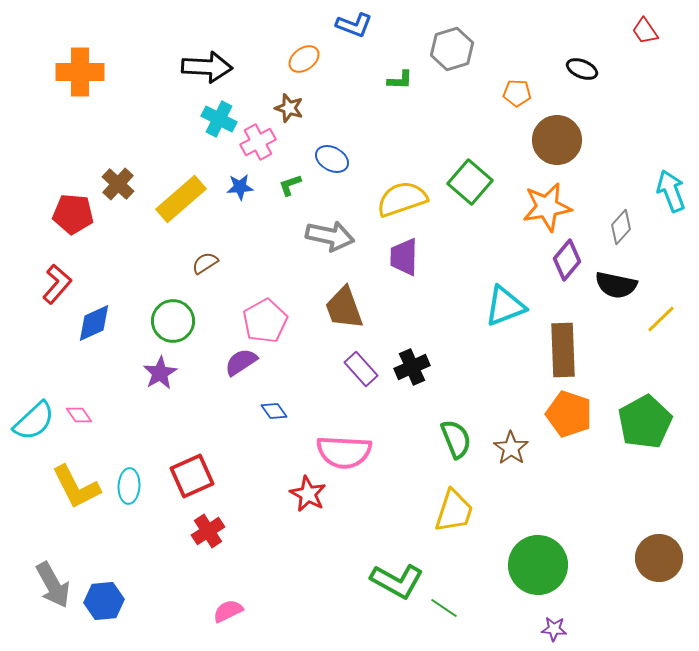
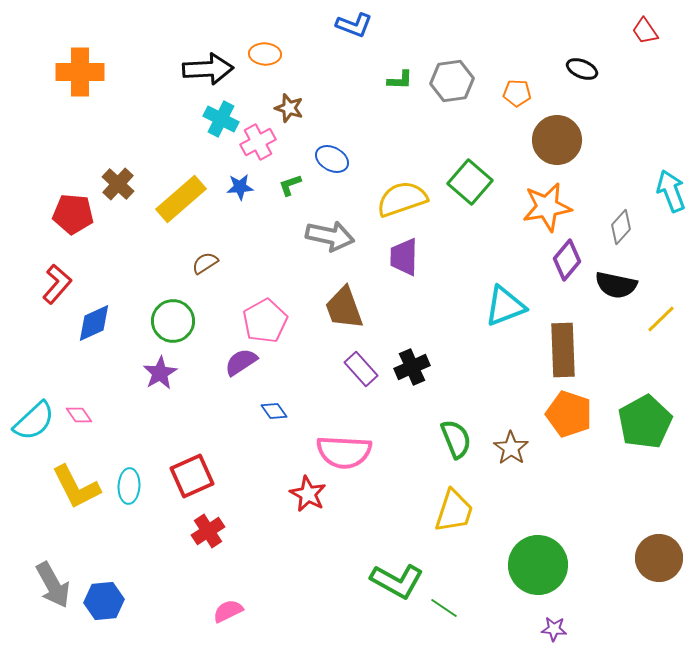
gray hexagon at (452, 49): moved 32 px down; rotated 9 degrees clockwise
orange ellipse at (304, 59): moved 39 px left, 5 px up; rotated 40 degrees clockwise
black arrow at (207, 67): moved 1 px right, 2 px down; rotated 6 degrees counterclockwise
cyan cross at (219, 119): moved 2 px right
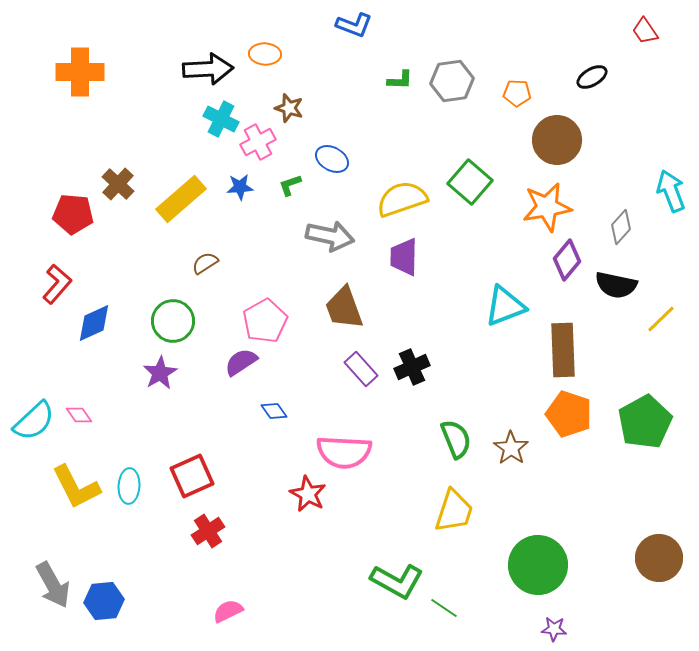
black ellipse at (582, 69): moved 10 px right, 8 px down; rotated 52 degrees counterclockwise
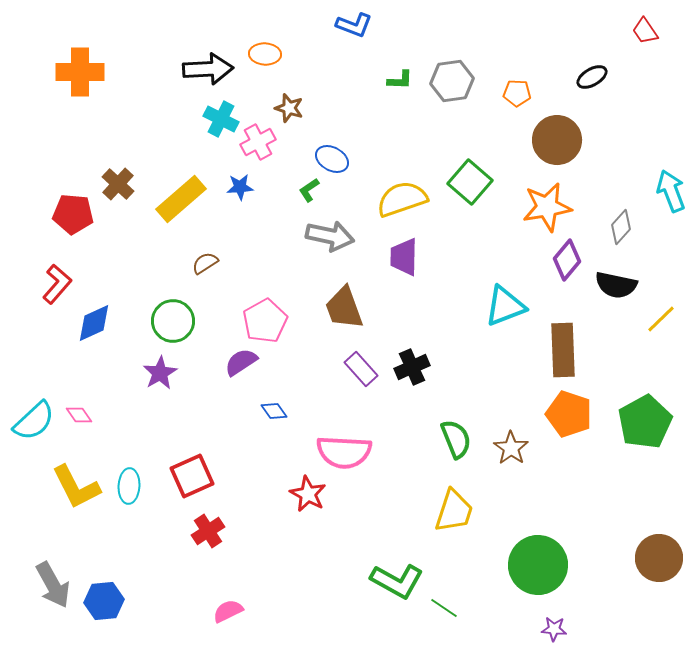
green L-shape at (290, 185): moved 19 px right, 5 px down; rotated 15 degrees counterclockwise
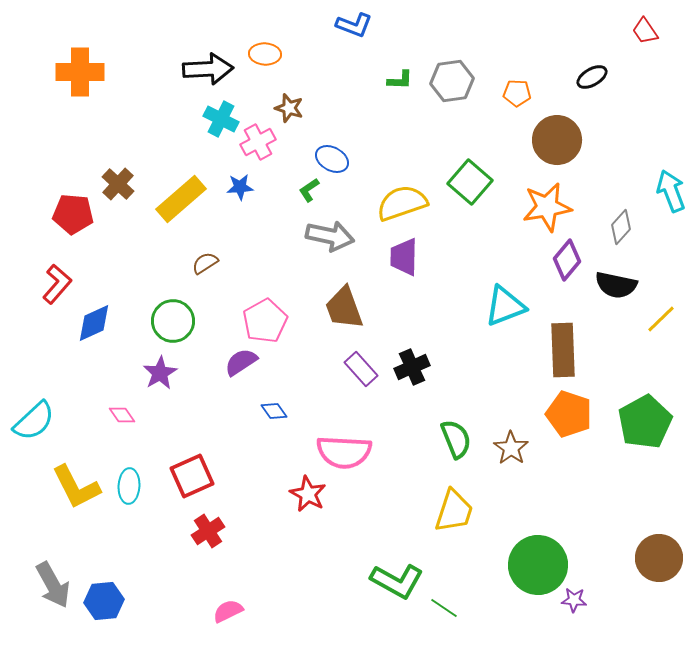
yellow semicircle at (402, 199): moved 4 px down
pink diamond at (79, 415): moved 43 px right
purple star at (554, 629): moved 20 px right, 29 px up
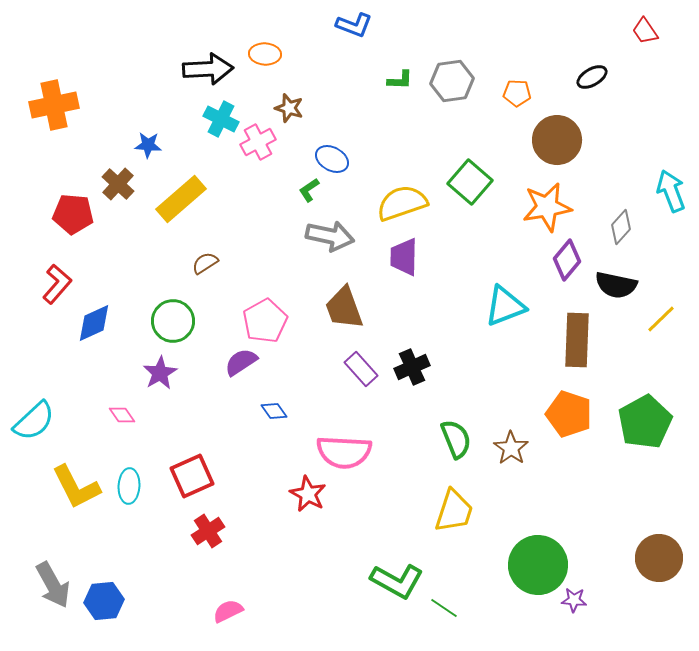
orange cross at (80, 72): moved 26 px left, 33 px down; rotated 12 degrees counterclockwise
blue star at (240, 187): moved 92 px left, 42 px up; rotated 8 degrees clockwise
brown rectangle at (563, 350): moved 14 px right, 10 px up; rotated 4 degrees clockwise
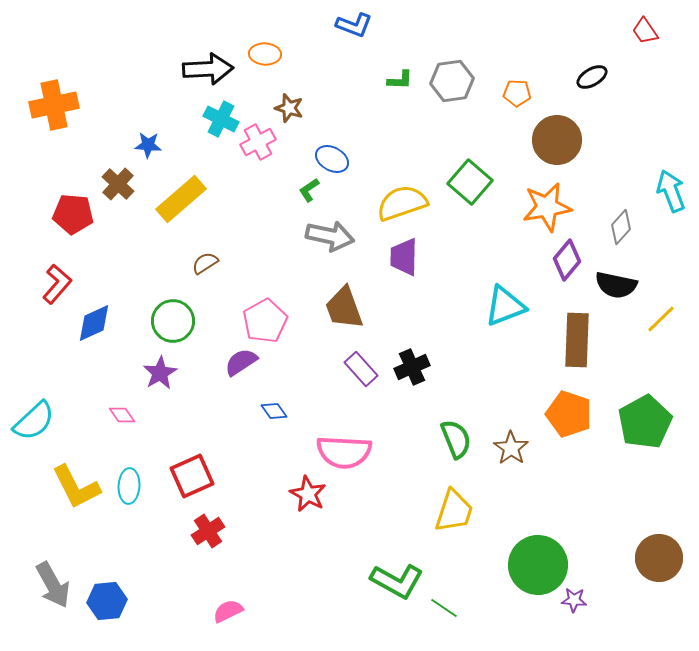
blue hexagon at (104, 601): moved 3 px right
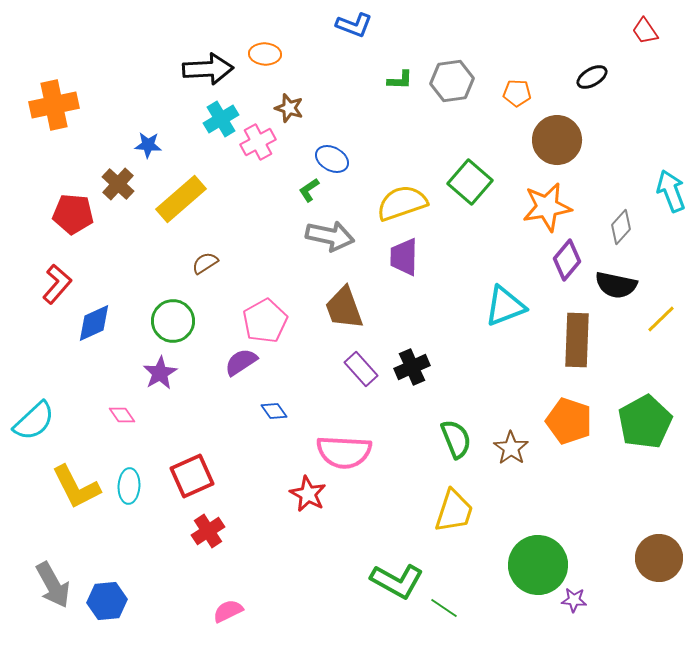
cyan cross at (221, 119): rotated 32 degrees clockwise
orange pentagon at (569, 414): moved 7 px down
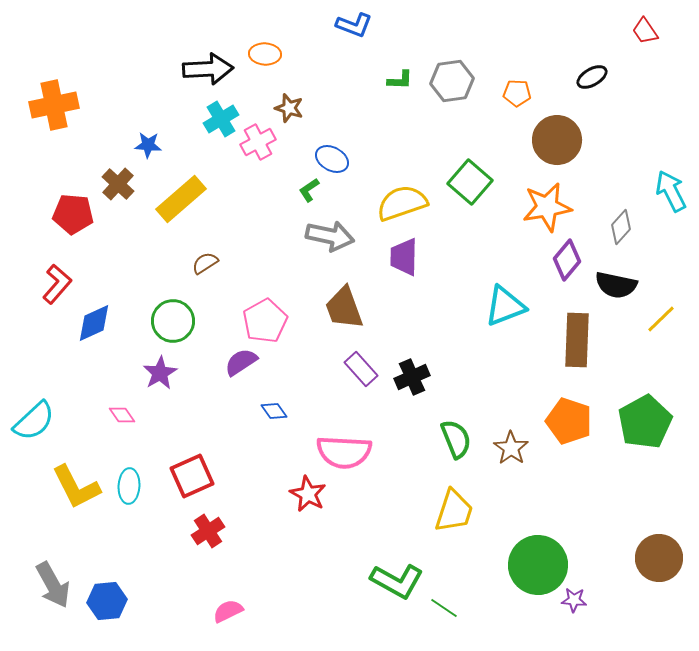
cyan arrow at (671, 191): rotated 6 degrees counterclockwise
black cross at (412, 367): moved 10 px down
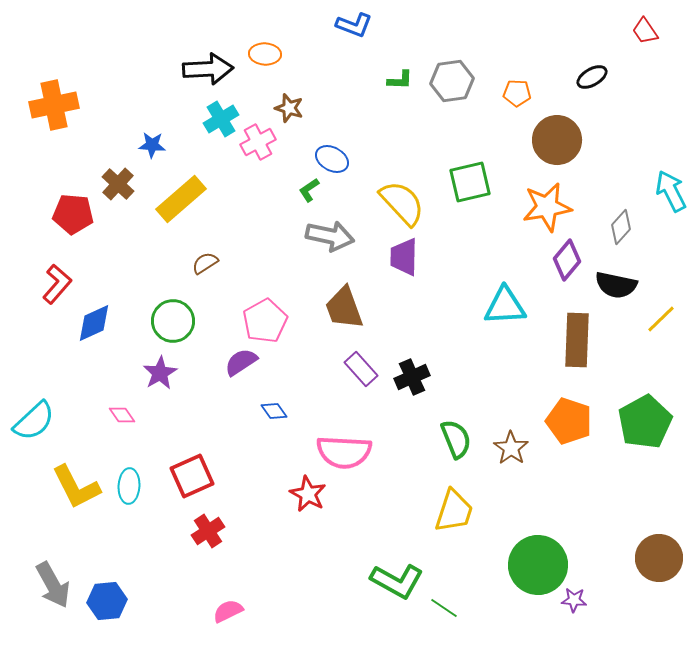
blue star at (148, 145): moved 4 px right
green square at (470, 182): rotated 36 degrees clockwise
yellow semicircle at (402, 203): rotated 66 degrees clockwise
cyan triangle at (505, 306): rotated 18 degrees clockwise
